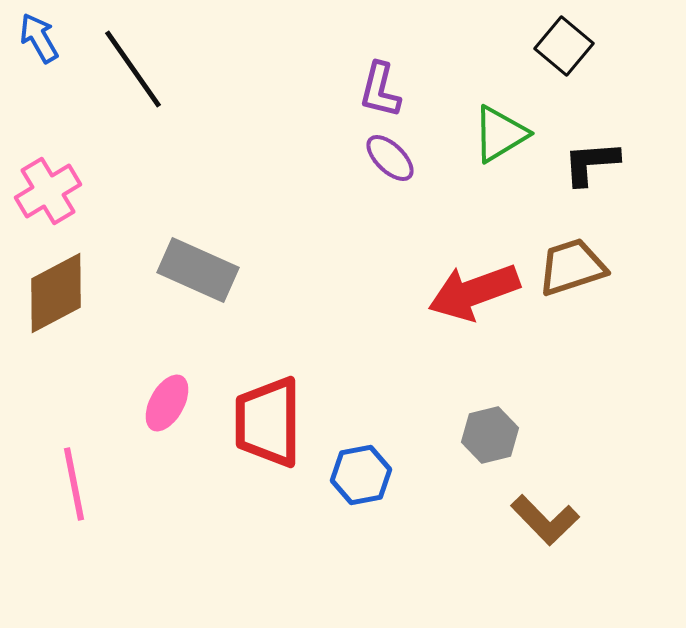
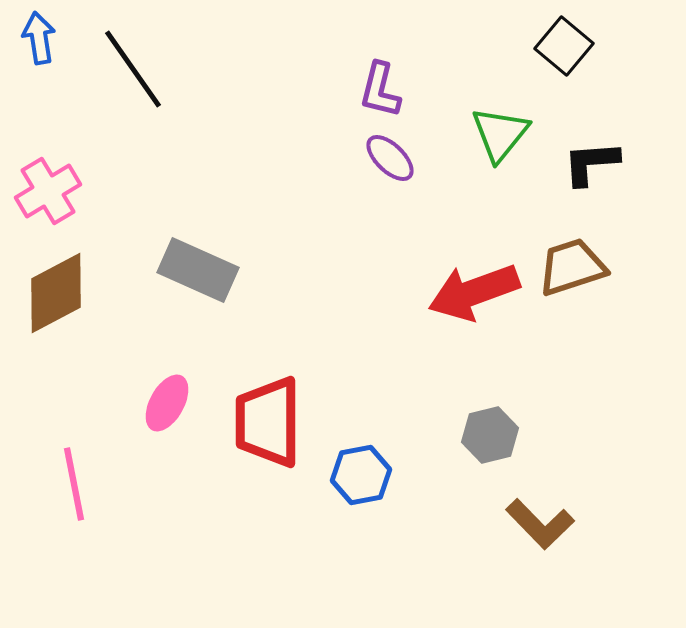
blue arrow: rotated 21 degrees clockwise
green triangle: rotated 20 degrees counterclockwise
brown L-shape: moved 5 px left, 4 px down
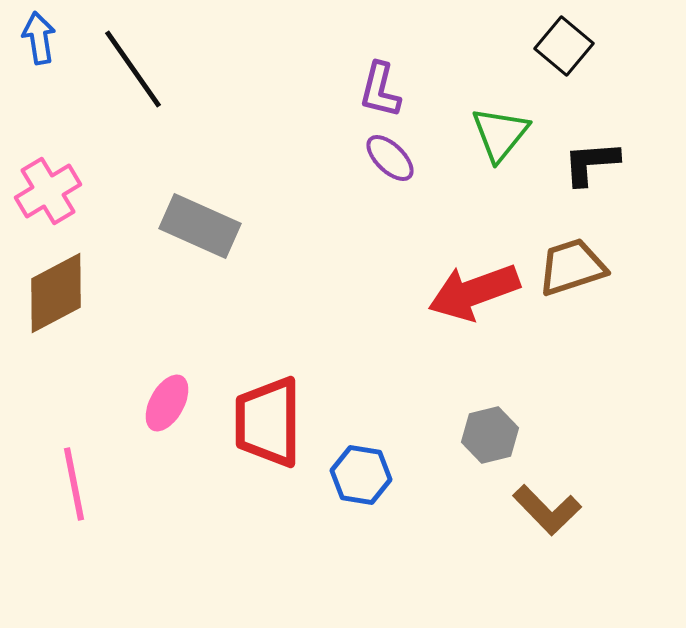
gray rectangle: moved 2 px right, 44 px up
blue hexagon: rotated 20 degrees clockwise
brown L-shape: moved 7 px right, 14 px up
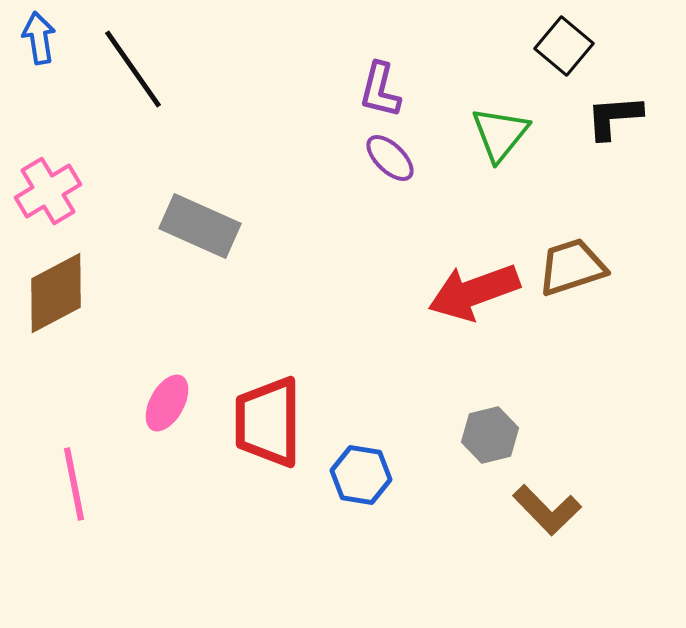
black L-shape: moved 23 px right, 46 px up
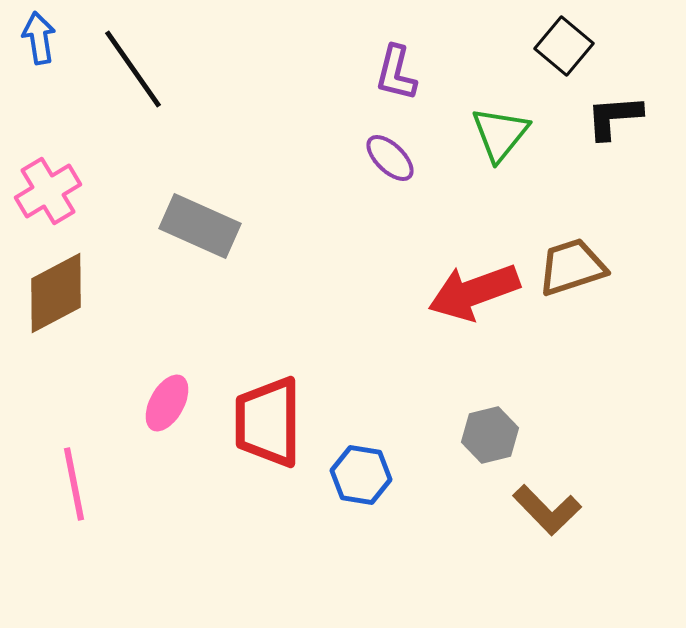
purple L-shape: moved 16 px right, 17 px up
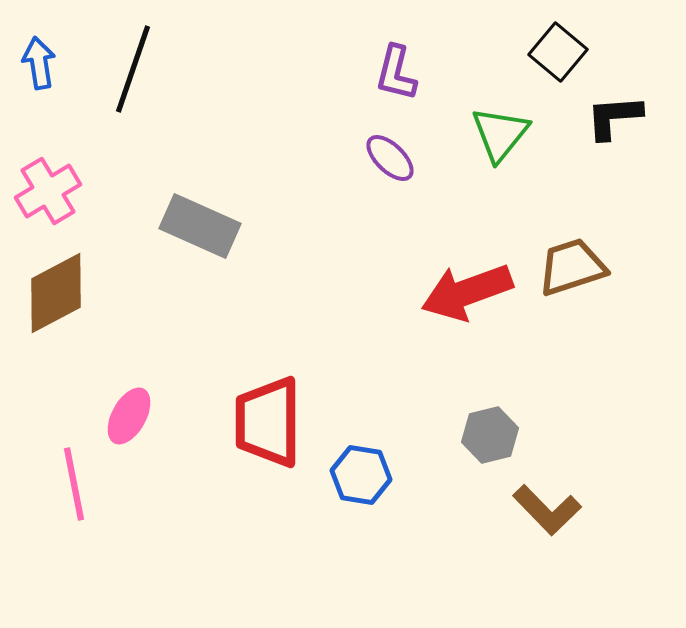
blue arrow: moved 25 px down
black square: moved 6 px left, 6 px down
black line: rotated 54 degrees clockwise
red arrow: moved 7 px left
pink ellipse: moved 38 px left, 13 px down
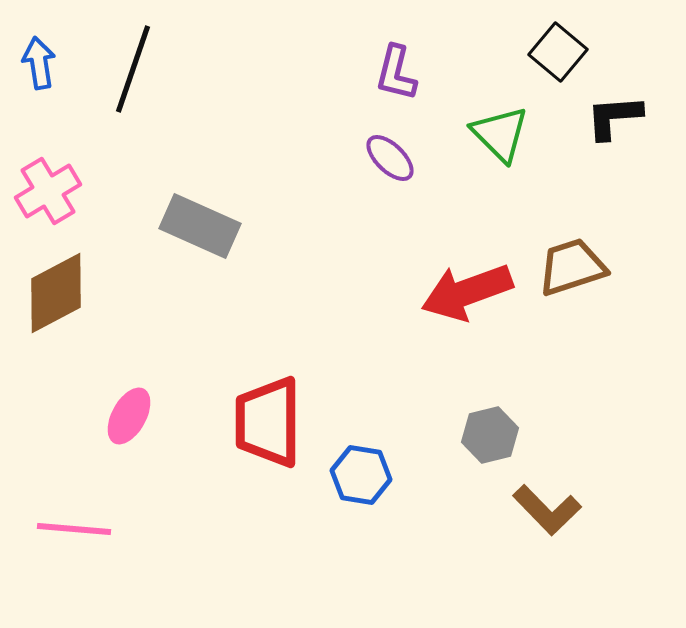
green triangle: rotated 24 degrees counterclockwise
pink line: moved 45 px down; rotated 74 degrees counterclockwise
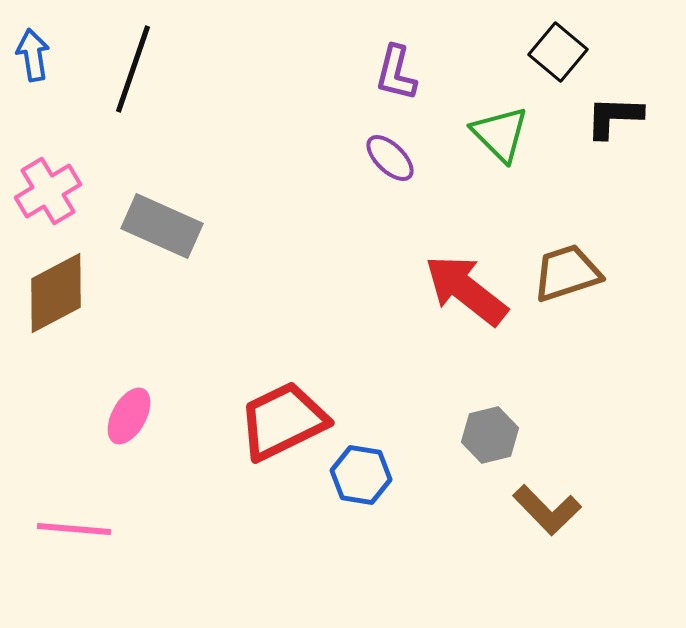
blue arrow: moved 6 px left, 8 px up
black L-shape: rotated 6 degrees clockwise
gray rectangle: moved 38 px left
brown trapezoid: moved 5 px left, 6 px down
red arrow: moved 1 px left, 2 px up; rotated 58 degrees clockwise
red trapezoid: moved 15 px right, 1 px up; rotated 64 degrees clockwise
